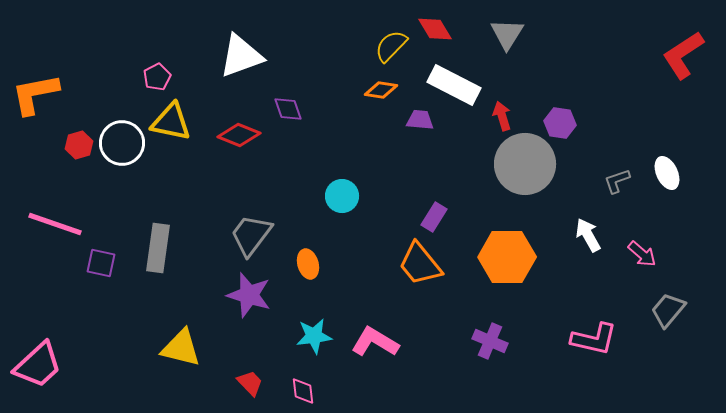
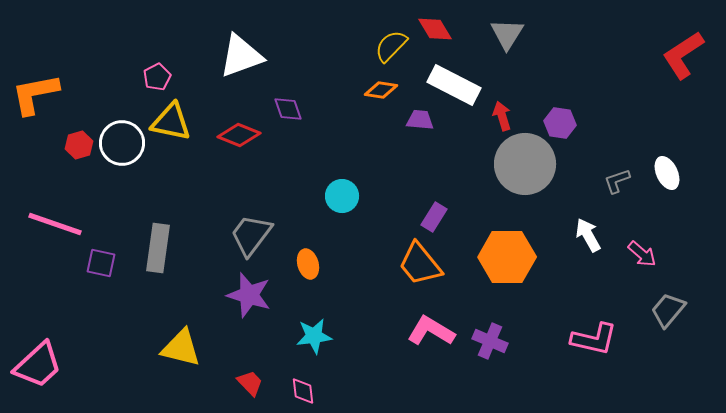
pink L-shape at (375, 342): moved 56 px right, 11 px up
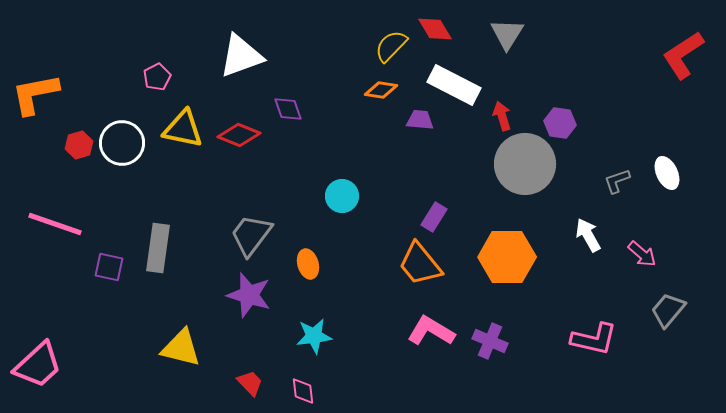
yellow triangle at (171, 122): moved 12 px right, 7 px down
purple square at (101, 263): moved 8 px right, 4 px down
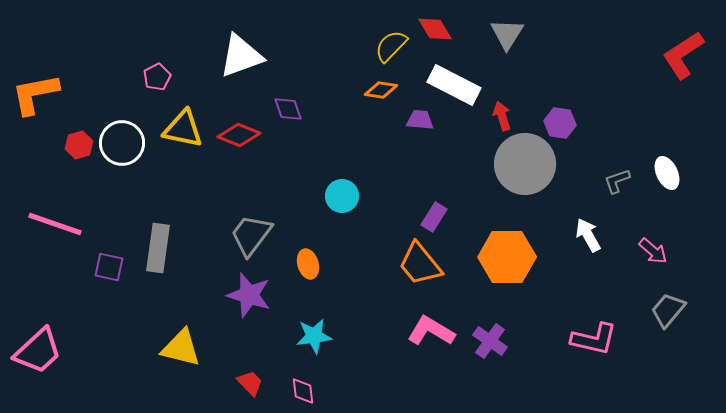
pink arrow at (642, 254): moved 11 px right, 3 px up
purple cross at (490, 341): rotated 12 degrees clockwise
pink trapezoid at (38, 365): moved 14 px up
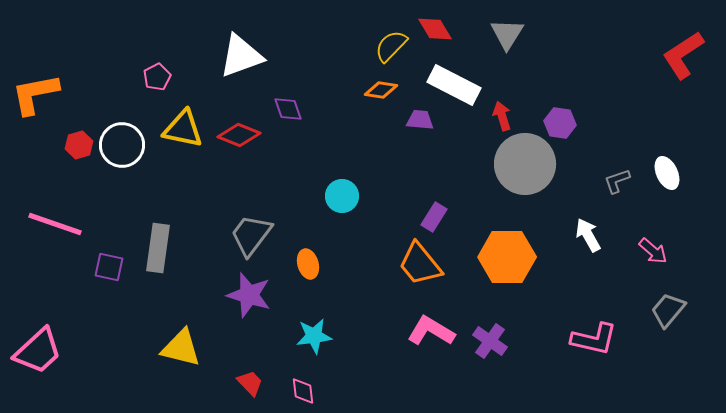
white circle at (122, 143): moved 2 px down
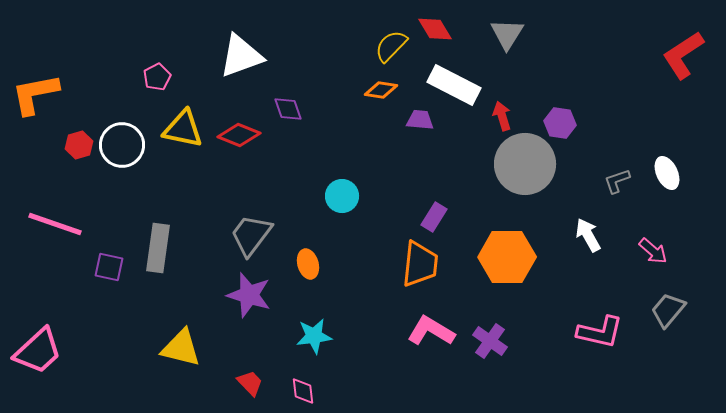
orange trapezoid at (420, 264): rotated 135 degrees counterclockwise
pink L-shape at (594, 339): moved 6 px right, 7 px up
